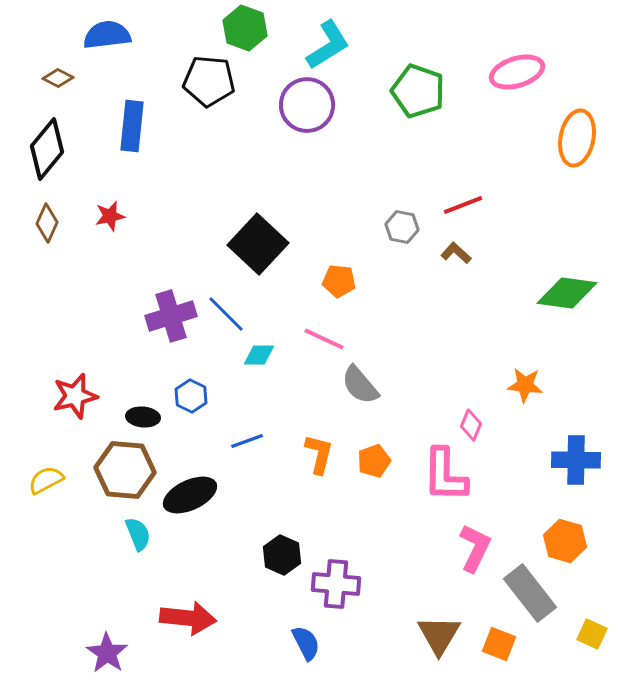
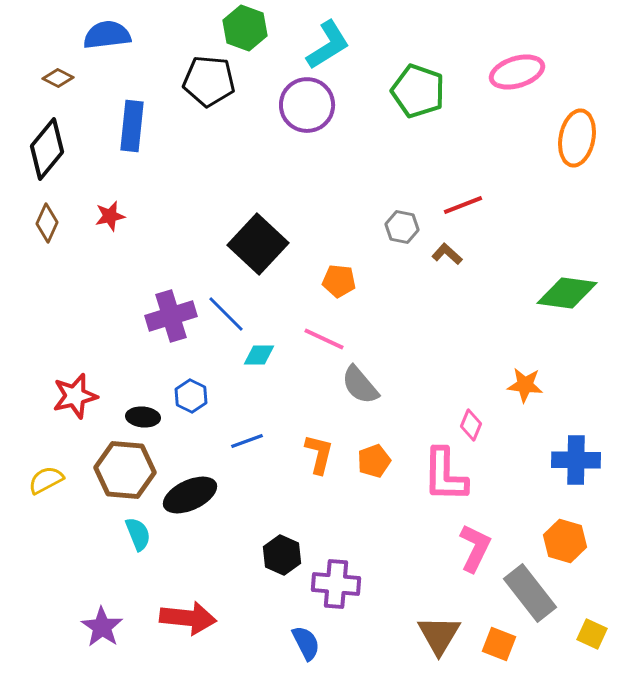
brown L-shape at (456, 253): moved 9 px left, 1 px down
purple star at (107, 653): moved 5 px left, 26 px up
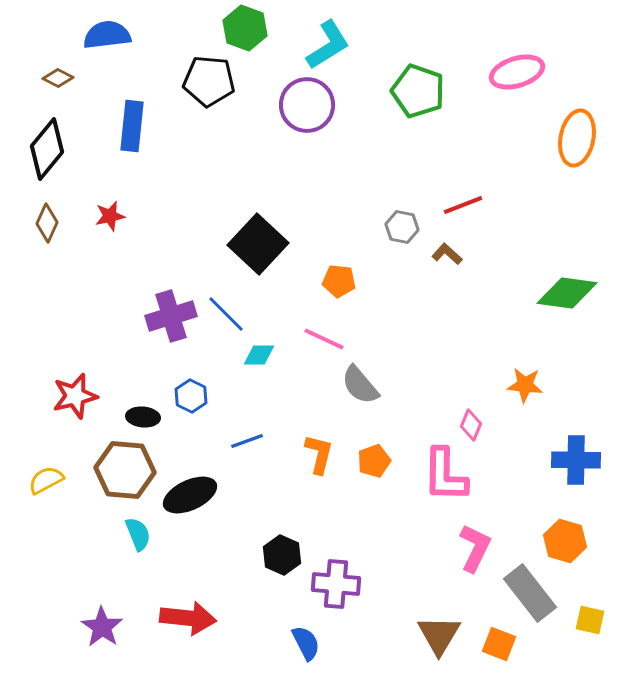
yellow square at (592, 634): moved 2 px left, 14 px up; rotated 12 degrees counterclockwise
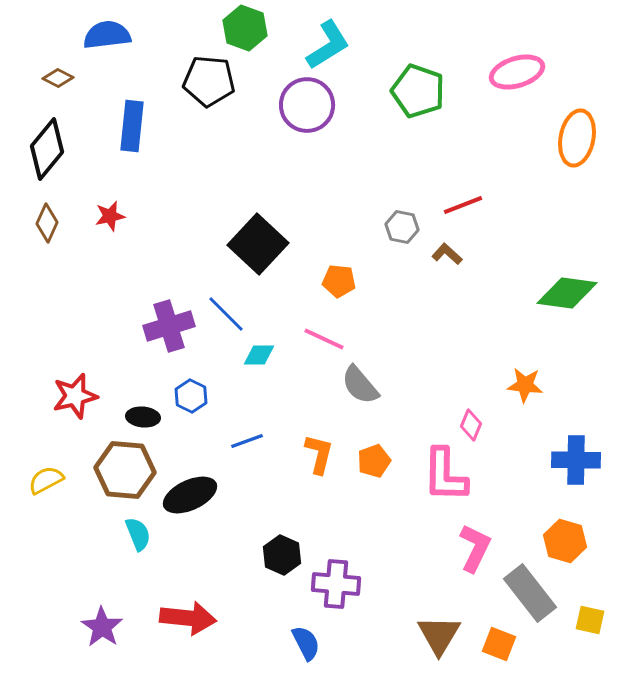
purple cross at (171, 316): moved 2 px left, 10 px down
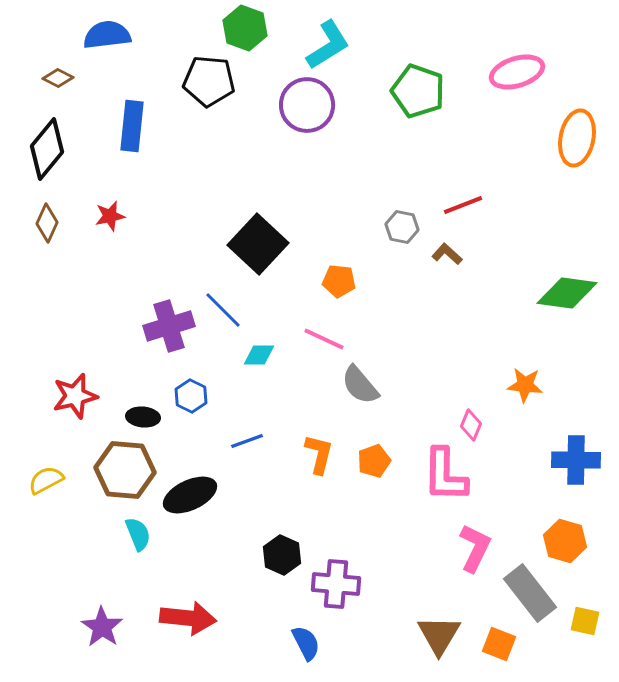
blue line at (226, 314): moved 3 px left, 4 px up
yellow square at (590, 620): moved 5 px left, 1 px down
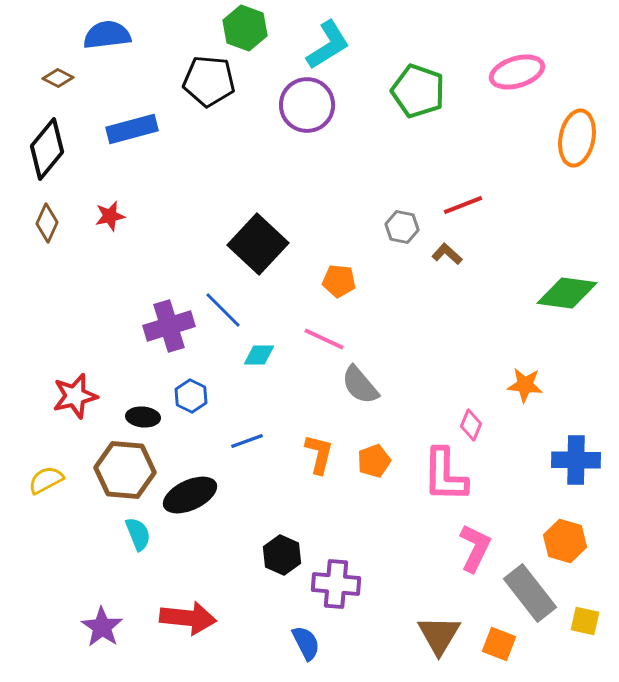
blue rectangle at (132, 126): moved 3 px down; rotated 69 degrees clockwise
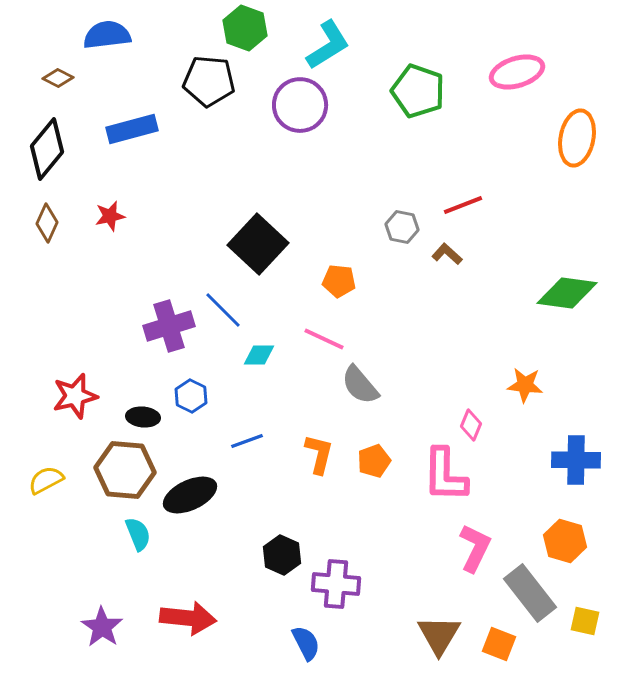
purple circle at (307, 105): moved 7 px left
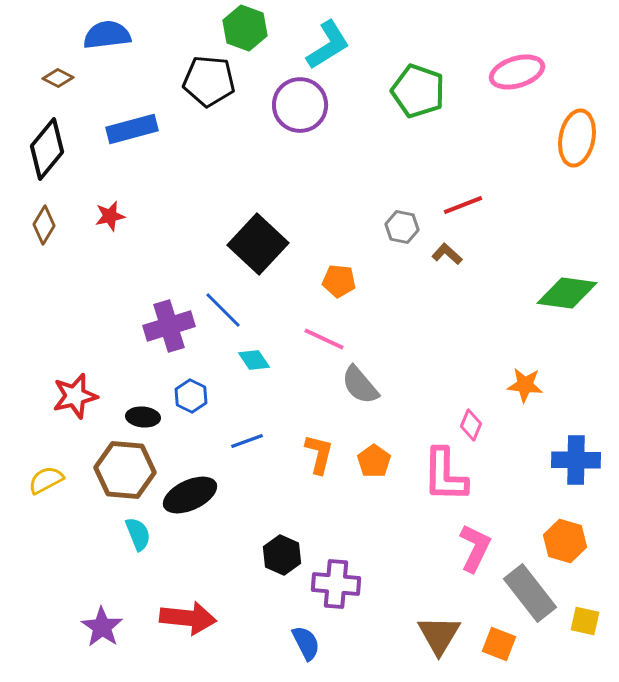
brown diamond at (47, 223): moved 3 px left, 2 px down; rotated 6 degrees clockwise
cyan diamond at (259, 355): moved 5 px left, 5 px down; rotated 56 degrees clockwise
orange pentagon at (374, 461): rotated 16 degrees counterclockwise
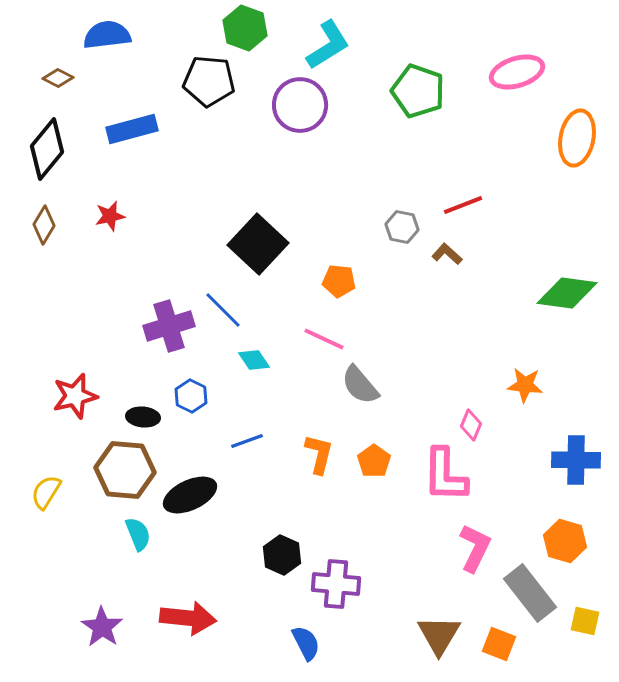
yellow semicircle at (46, 480): moved 12 px down; rotated 30 degrees counterclockwise
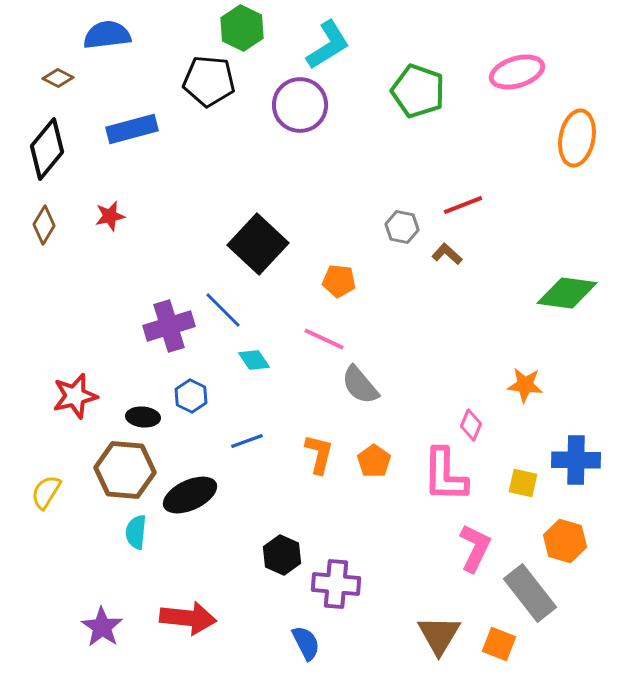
green hexagon at (245, 28): moved 3 px left; rotated 6 degrees clockwise
cyan semicircle at (138, 534): moved 2 px left, 2 px up; rotated 152 degrees counterclockwise
yellow square at (585, 621): moved 62 px left, 138 px up
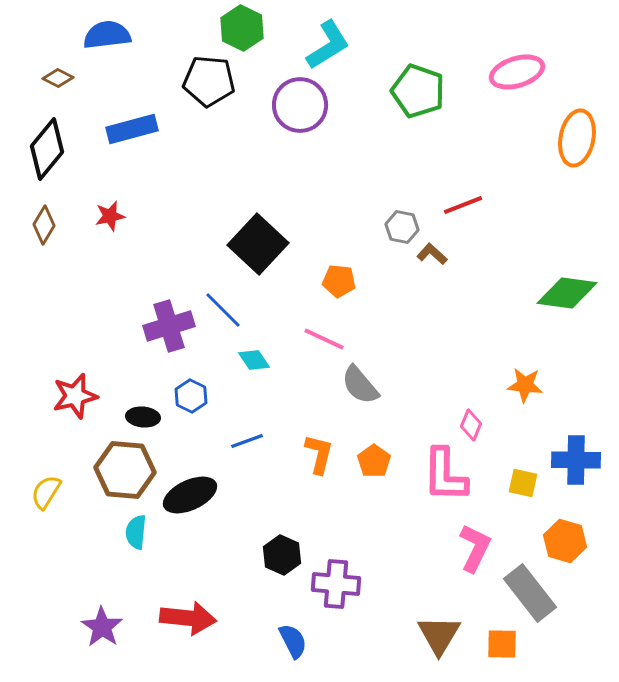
brown L-shape at (447, 254): moved 15 px left
blue semicircle at (306, 643): moved 13 px left, 2 px up
orange square at (499, 644): moved 3 px right; rotated 20 degrees counterclockwise
